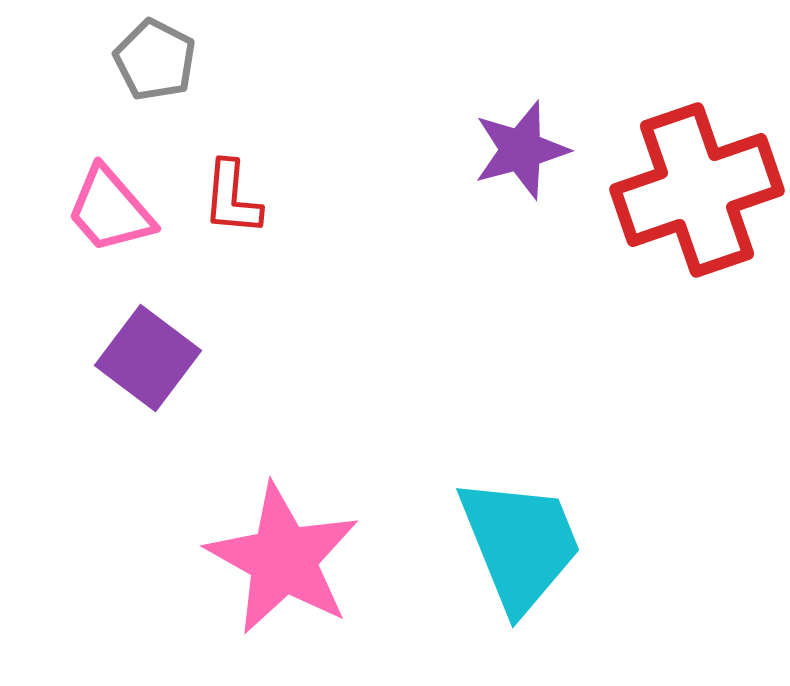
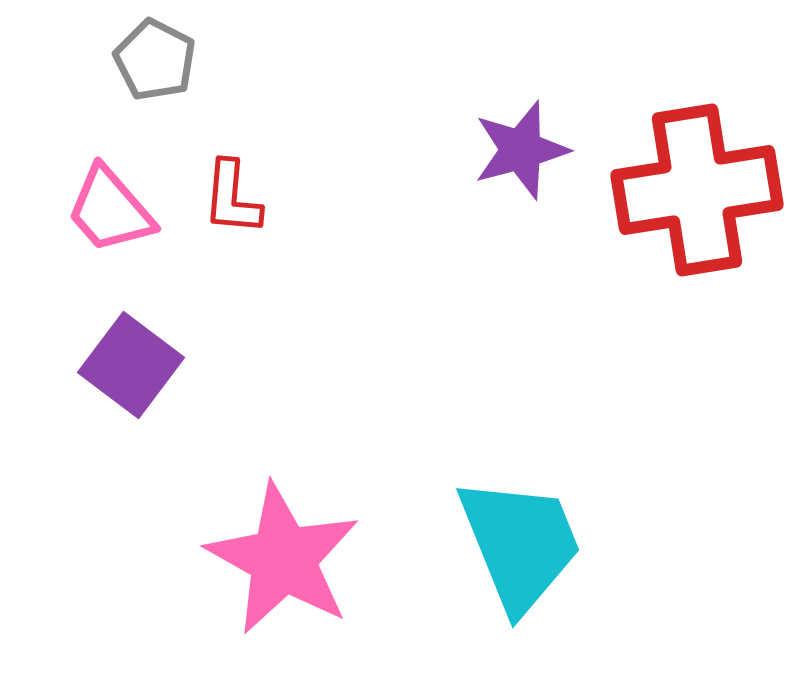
red cross: rotated 10 degrees clockwise
purple square: moved 17 px left, 7 px down
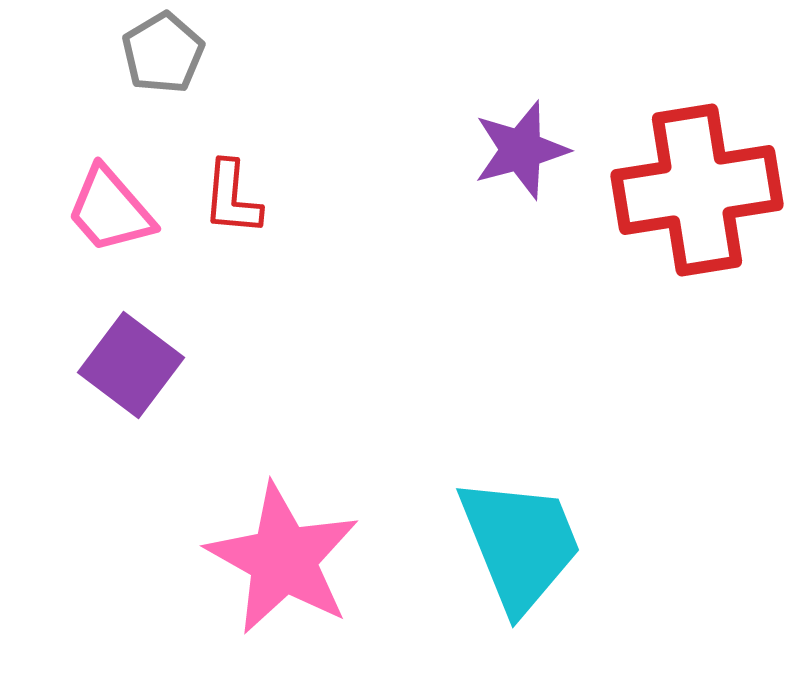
gray pentagon: moved 8 px right, 7 px up; rotated 14 degrees clockwise
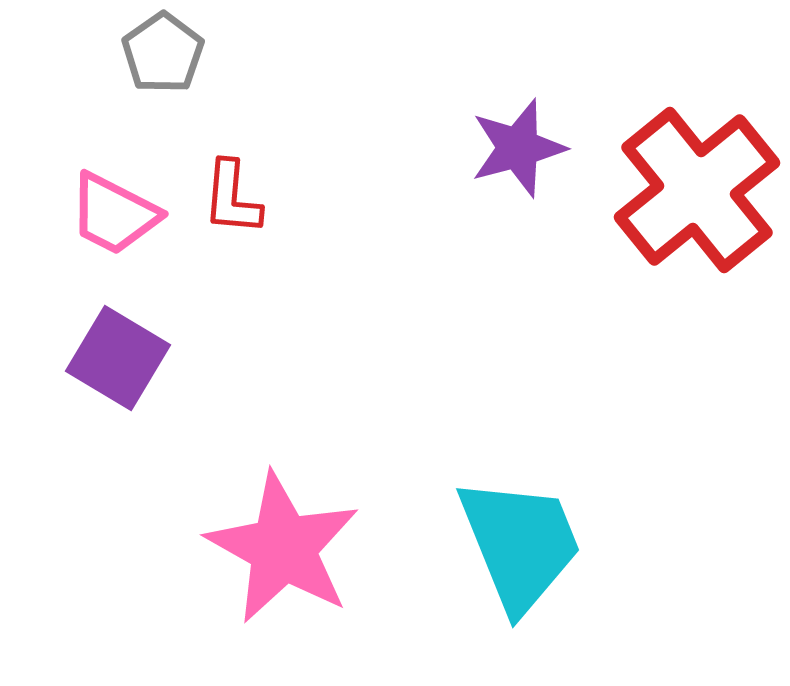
gray pentagon: rotated 4 degrees counterclockwise
purple star: moved 3 px left, 2 px up
red cross: rotated 30 degrees counterclockwise
pink trapezoid: moved 4 px right, 4 px down; rotated 22 degrees counterclockwise
purple square: moved 13 px left, 7 px up; rotated 6 degrees counterclockwise
pink star: moved 11 px up
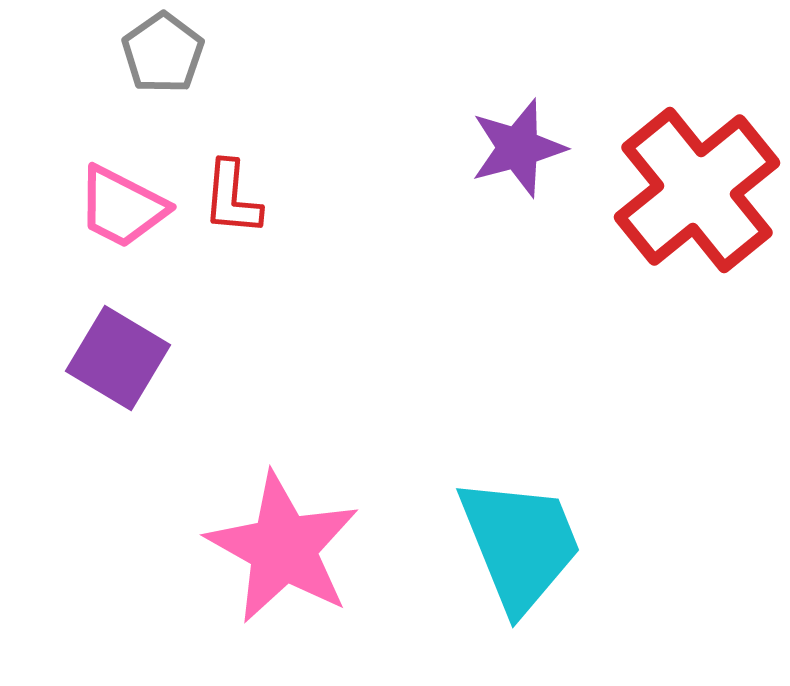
pink trapezoid: moved 8 px right, 7 px up
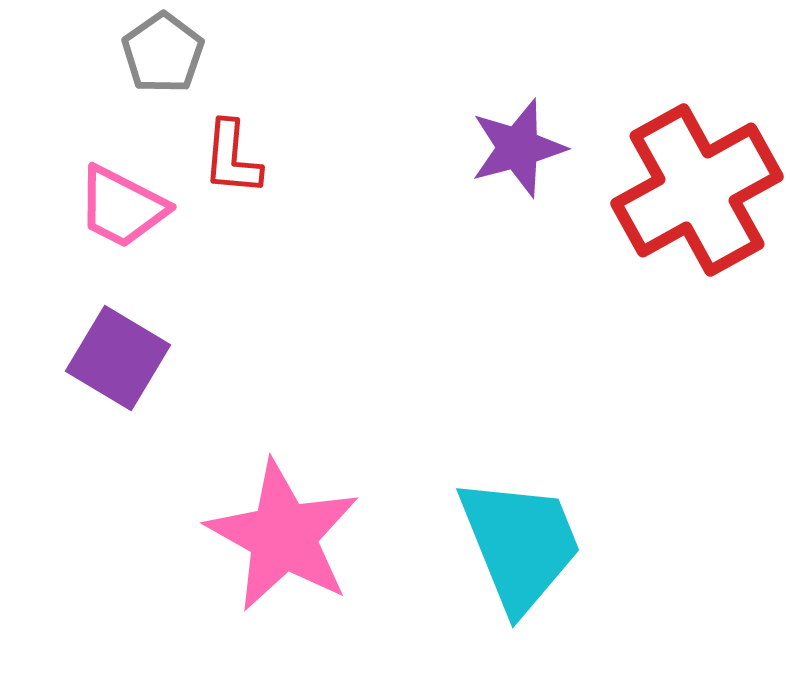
red cross: rotated 10 degrees clockwise
red L-shape: moved 40 px up
pink star: moved 12 px up
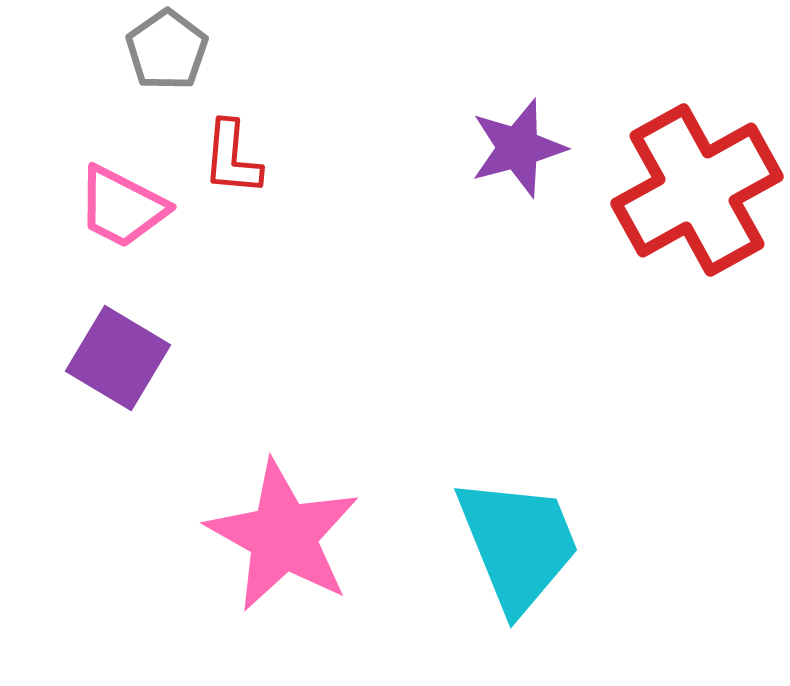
gray pentagon: moved 4 px right, 3 px up
cyan trapezoid: moved 2 px left
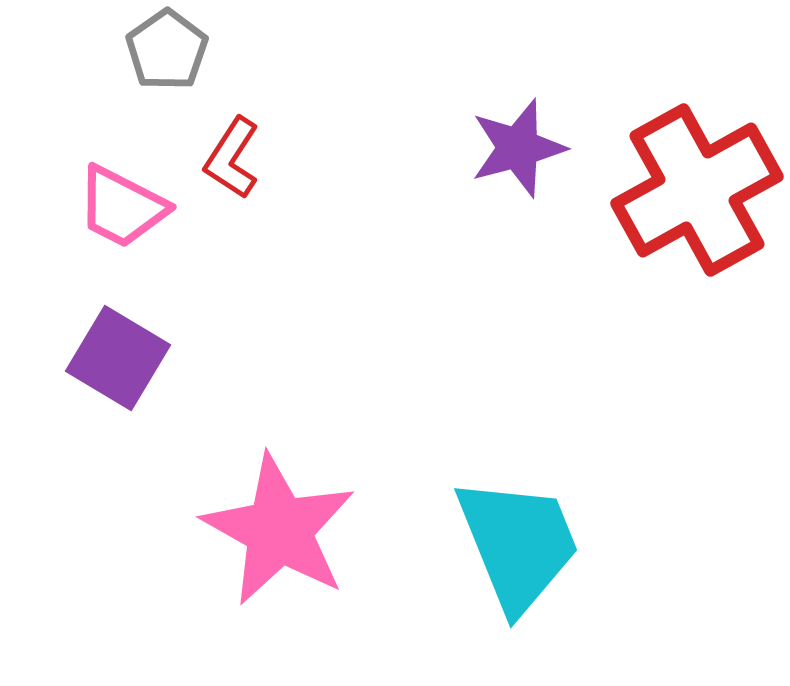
red L-shape: rotated 28 degrees clockwise
pink star: moved 4 px left, 6 px up
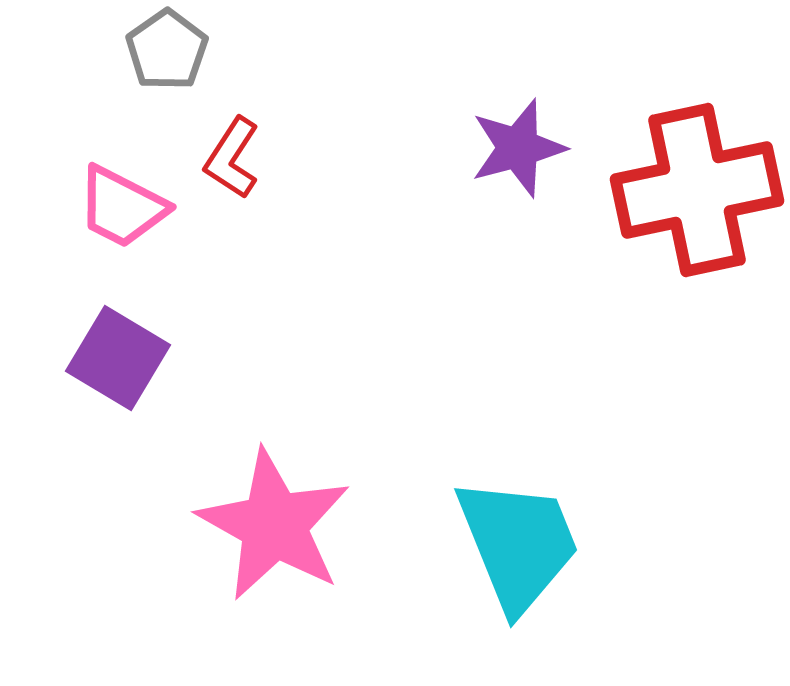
red cross: rotated 17 degrees clockwise
pink star: moved 5 px left, 5 px up
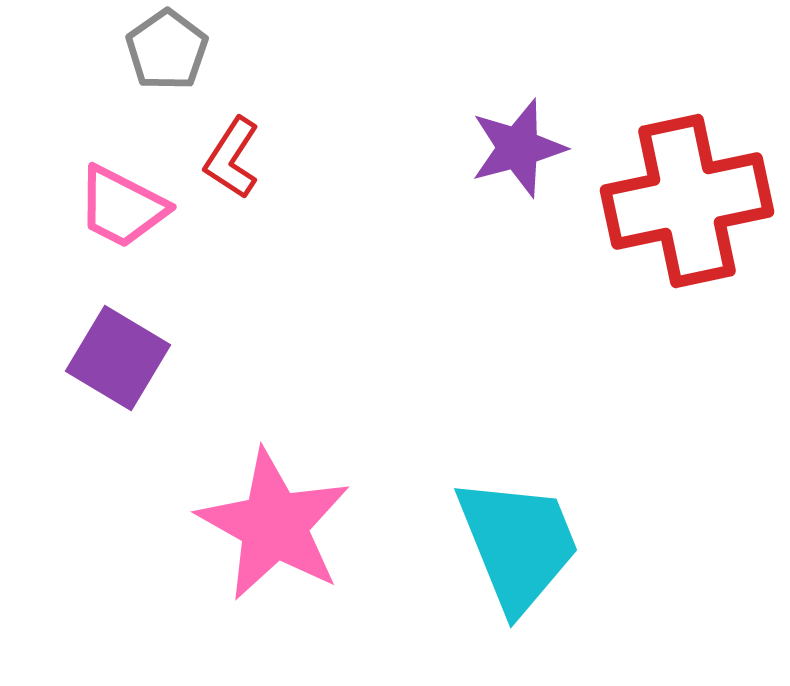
red cross: moved 10 px left, 11 px down
